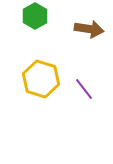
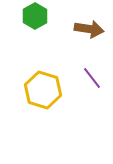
yellow hexagon: moved 2 px right, 11 px down
purple line: moved 8 px right, 11 px up
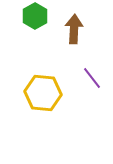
brown arrow: moved 15 px left; rotated 96 degrees counterclockwise
yellow hexagon: moved 3 px down; rotated 12 degrees counterclockwise
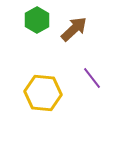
green hexagon: moved 2 px right, 4 px down
brown arrow: rotated 44 degrees clockwise
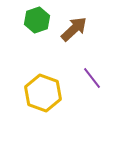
green hexagon: rotated 10 degrees clockwise
yellow hexagon: rotated 15 degrees clockwise
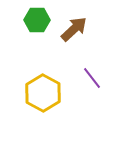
green hexagon: rotated 20 degrees clockwise
yellow hexagon: rotated 9 degrees clockwise
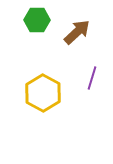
brown arrow: moved 3 px right, 3 px down
purple line: rotated 55 degrees clockwise
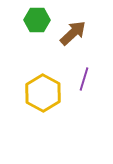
brown arrow: moved 4 px left, 1 px down
purple line: moved 8 px left, 1 px down
